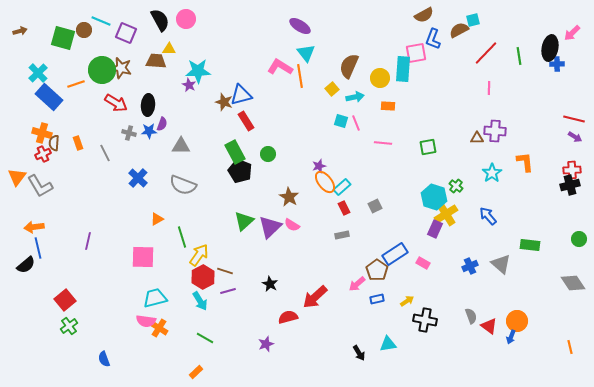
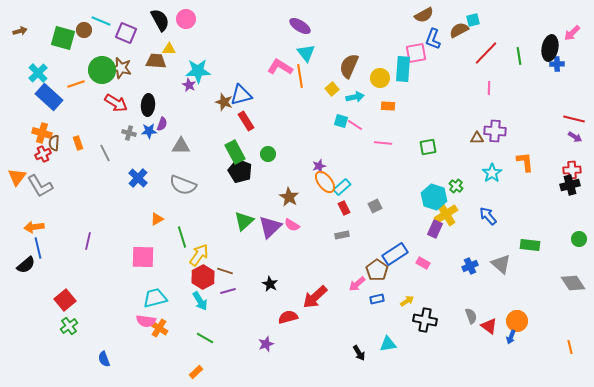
pink line at (356, 123): moved 1 px left, 2 px down; rotated 35 degrees counterclockwise
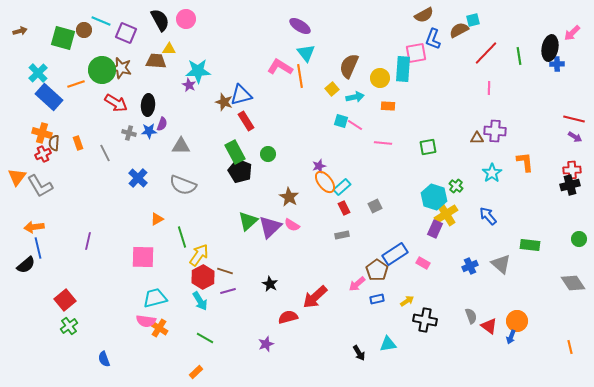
green triangle at (244, 221): moved 4 px right
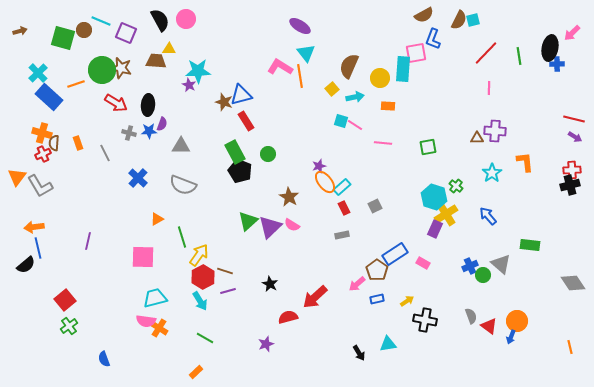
brown semicircle at (459, 30): moved 10 px up; rotated 144 degrees clockwise
green circle at (579, 239): moved 96 px left, 36 px down
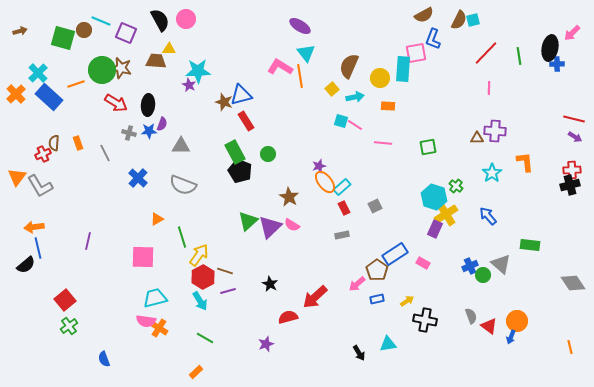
orange cross at (42, 133): moved 26 px left, 39 px up; rotated 30 degrees clockwise
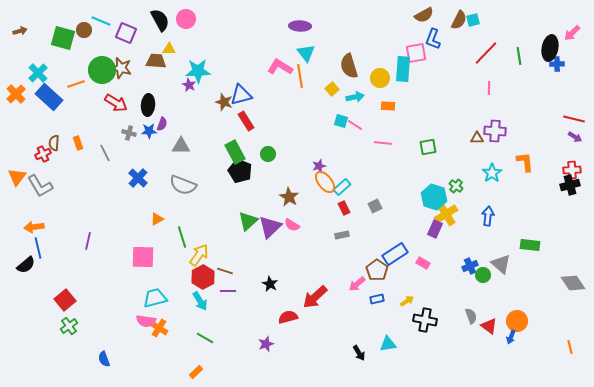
purple ellipse at (300, 26): rotated 30 degrees counterclockwise
brown semicircle at (349, 66): rotated 40 degrees counterclockwise
blue arrow at (488, 216): rotated 48 degrees clockwise
purple line at (228, 291): rotated 14 degrees clockwise
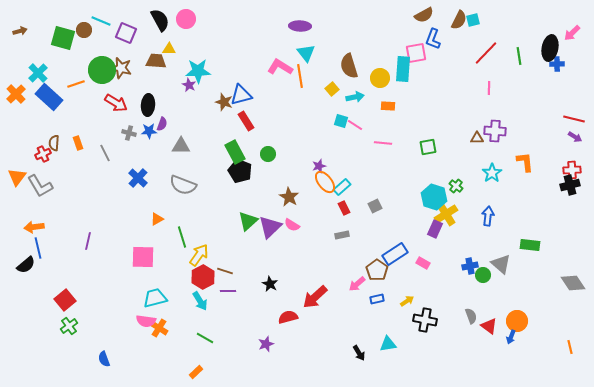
blue cross at (470, 266): rotated 14 degrees clockwise
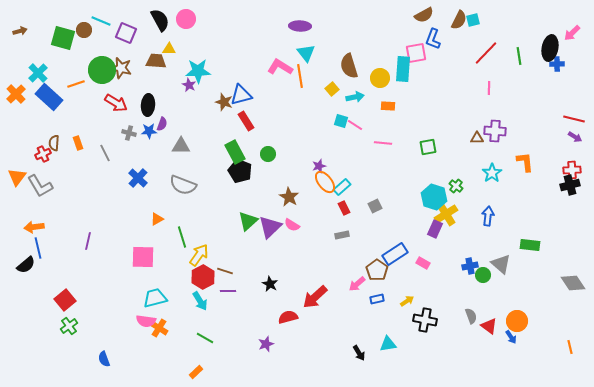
blue arrow at (511, 337): rotated 56 degrees counterclockwise
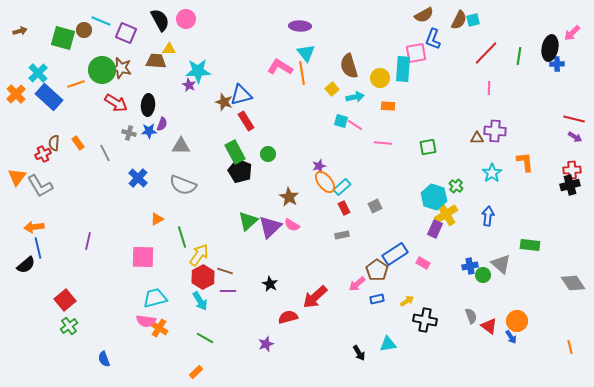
green line at (519, 56): rotated 18 degrees clockwise
orange line at (300, 76): moved 2 px right, 3 px up
orange rectangle at (78, 143): rotated 16 degrees counterclockwise
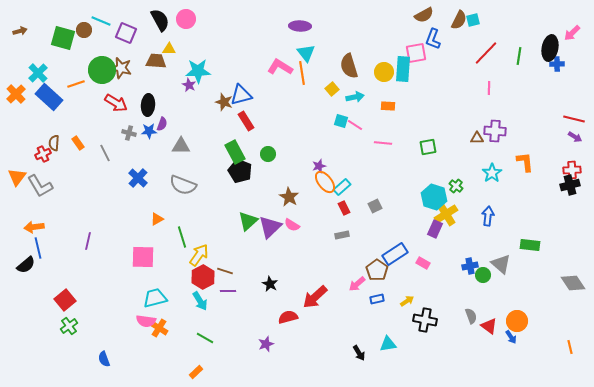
yellow circle at (380, 78): moved 4 px right, 6 px up
